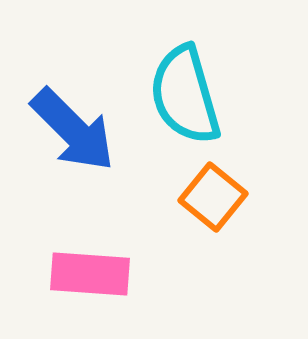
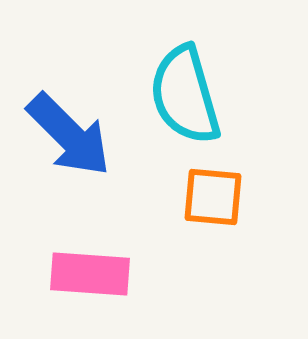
blue arrow: moved 4 px left, 5 px down
orange square: rotated 34 degrees counterclockwise
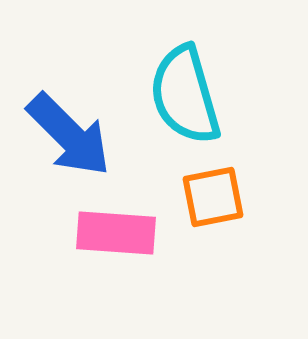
orange square: rotated 16 degrees counterclockwise
pink rectangle: moved 26 px right, 41 px up
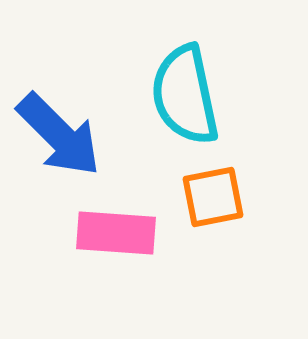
cyan semicircle: rotated 4 degrees clockwise
blue arrow: moved 10 px left
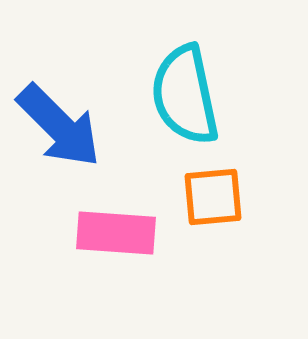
blue arrow: moved 9 px up
orange square: rotated 6 degrees clockwise
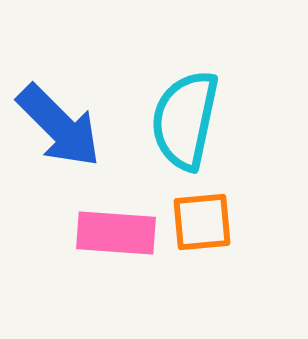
cyan semicircle: moved 25 px down; rotated 24 degrees clockwise
orange square: moved 11 px left, 25 px down
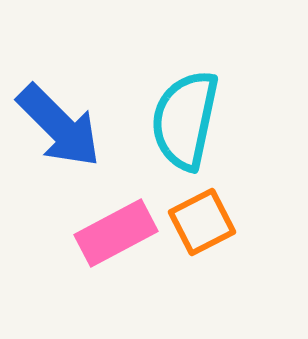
orange square: rotated 22 degrees counterclockwise
pink rectangle: rotated 32 degrees counterclockwise
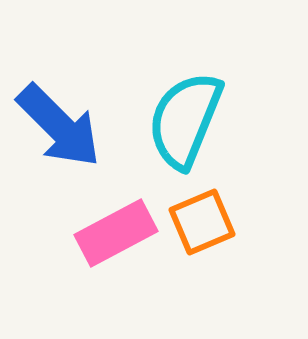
cyan semicircle: rotated 10 degrees clockwise
orange square: rotated 4 degrees clockwise
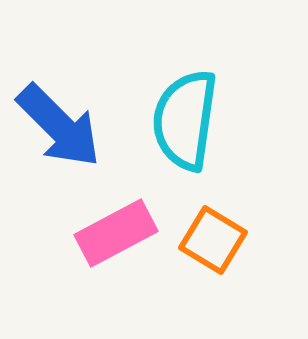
cyan semicircle: rotated 14 degrees counterclockwise
orange square: moved 11 px right, 18 px down; rotated 36 degrees counterclockwise
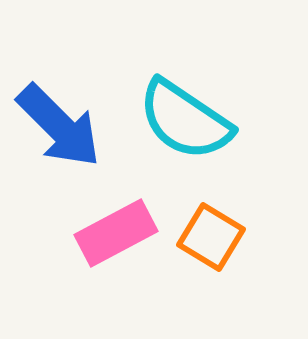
cyan semicircle: rotated 64 degrees counterclockwise
orange square: moved 2 px left, 3 px up
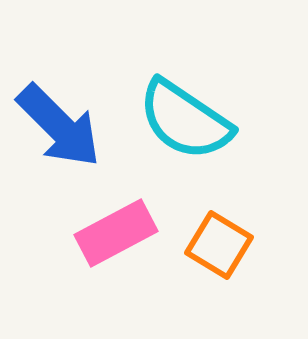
orange square: moved 8 px right, 8 px down
